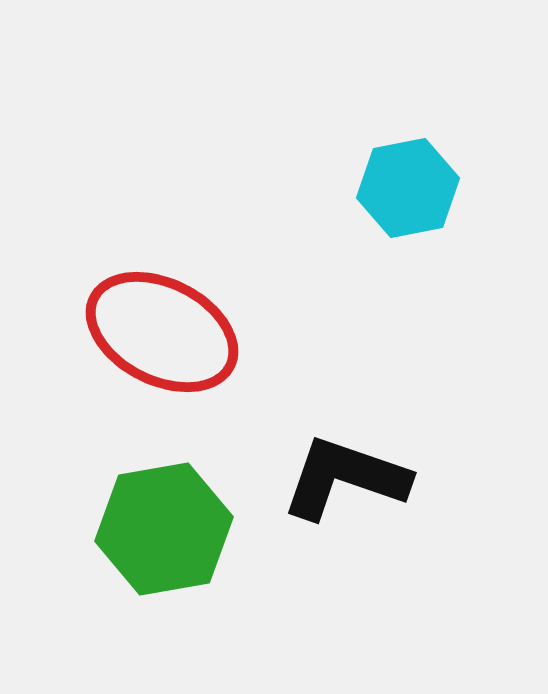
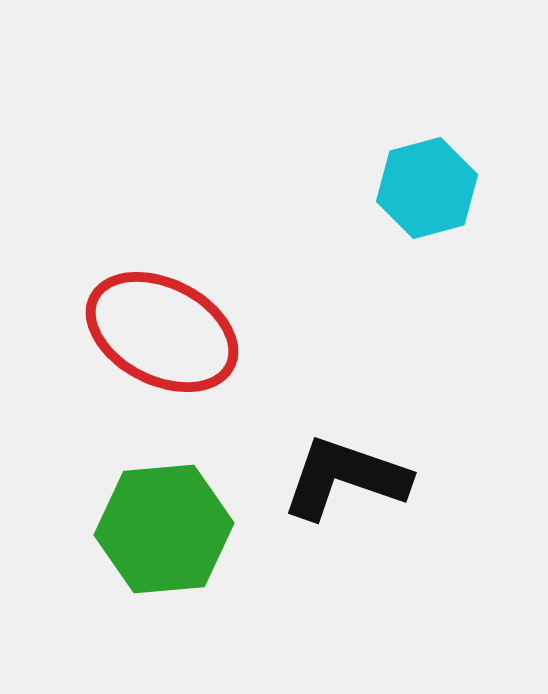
cyan hexagon: moved 19 px right; rotated 4 degrees counterclockwise
green hexagon: rotated 5 degrees clockwise
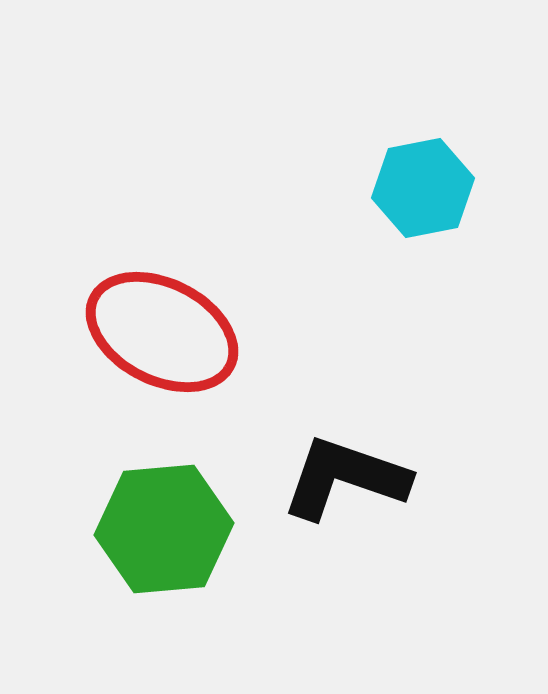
cyan hexagon: moved 4 px left; rotated 4 degrees clockwise
